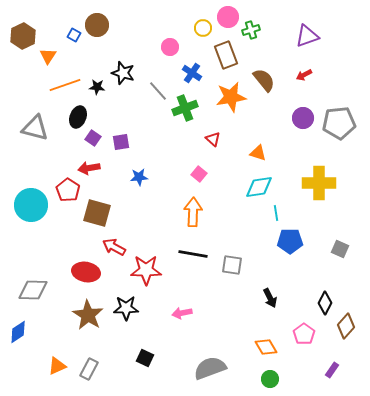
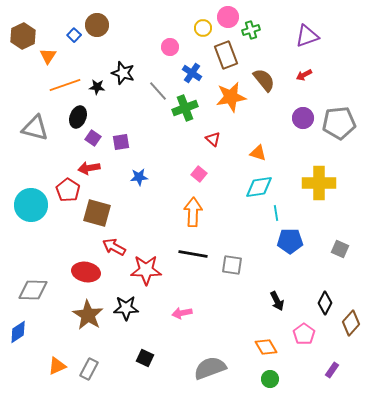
blue square at (74, 35): rotated 16 degrees clockwise
black arrow at (270, 298): moved 7 px right, 3 px down
brown diamond at (346, 326): moved 5 px right, 3 px up
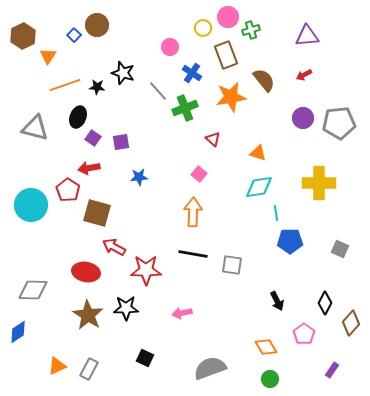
purple triangle at (307, 36): rotated 15 degrees clockwise
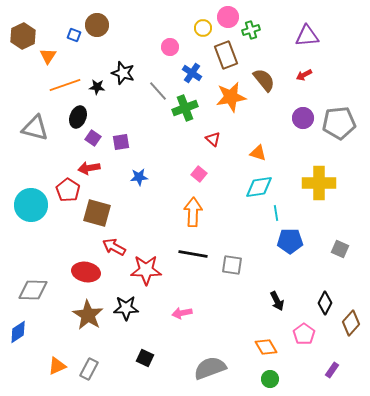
blue square at (74, 35): rotated 24 degrees counterclockwise
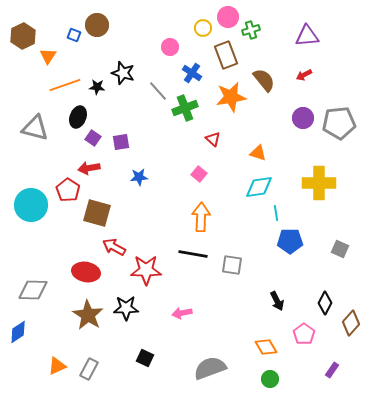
orange arrow at (193, 212): moved 8 px right, 5 px down
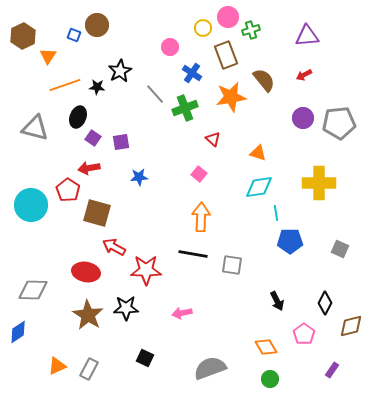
black star at (123, 73): moved 3 px left, 2 px up; rotated 25 degrees clockwise
gray line at (158, 91): moved 3 px left, 3 px down
brown diamond at (351, 323): moved 3 px down; rotated 35 degrees clockwise
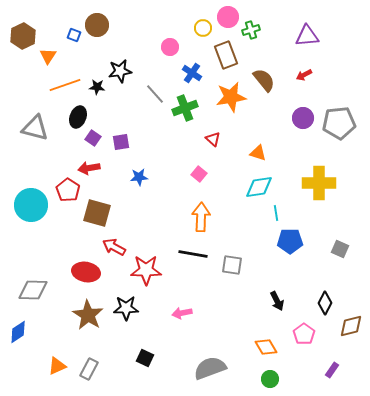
black star at (120, 71): rotated 20 degrees clockwise
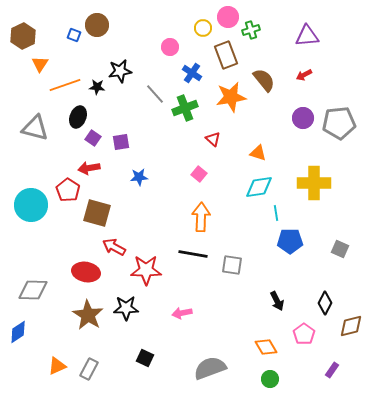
orange triangle at (48, 56): moved 8 px left, 8 px down
yellow cross at (319, 183): moved 5 px left
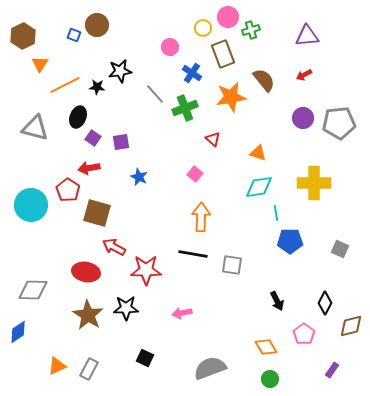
brown rectangle at (226, 55): moved 3 px left, 1 px up
orange line at (65, 85): rotated 8 degrees counterclockwise
pink square at (199, 174): moved 4 px left
blue star at (139, 177): rotated 30 degrees clockwise
